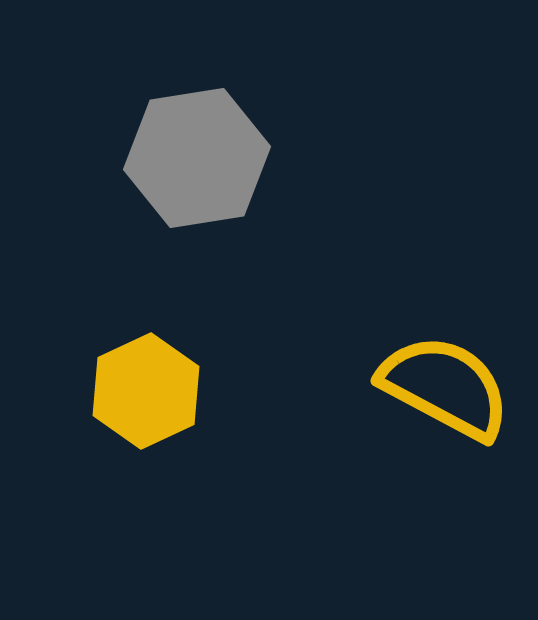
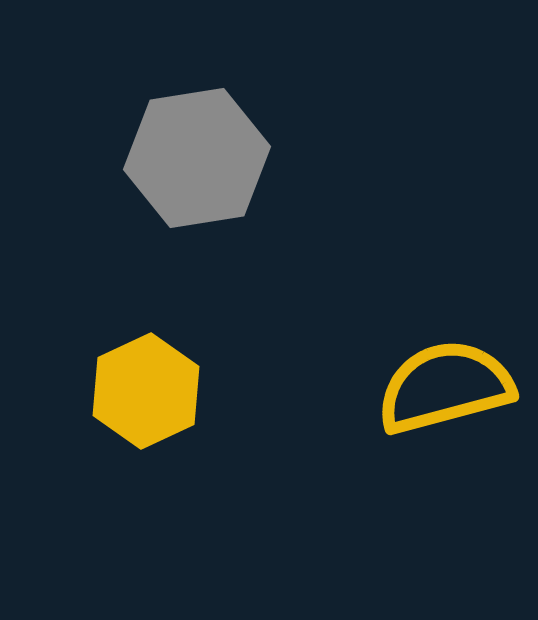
yellow semicircle: rotated 43 degrees counterclockwise
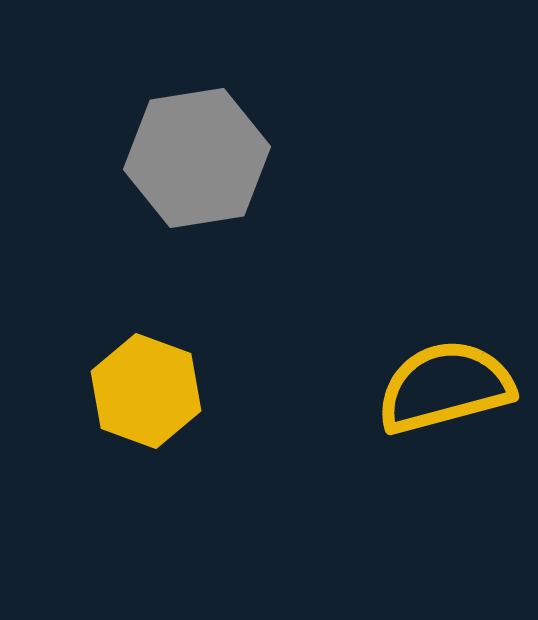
yellow hexagon: rotated 15 degrees counterclockwise
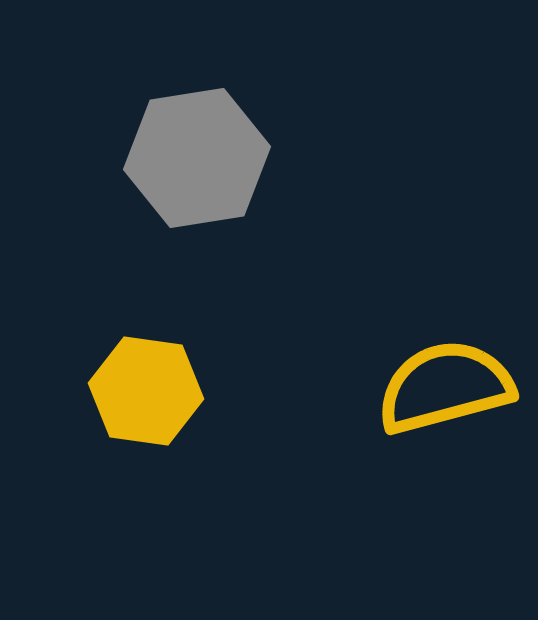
yellow hexagon: rotated 12 degrees counterclockwise
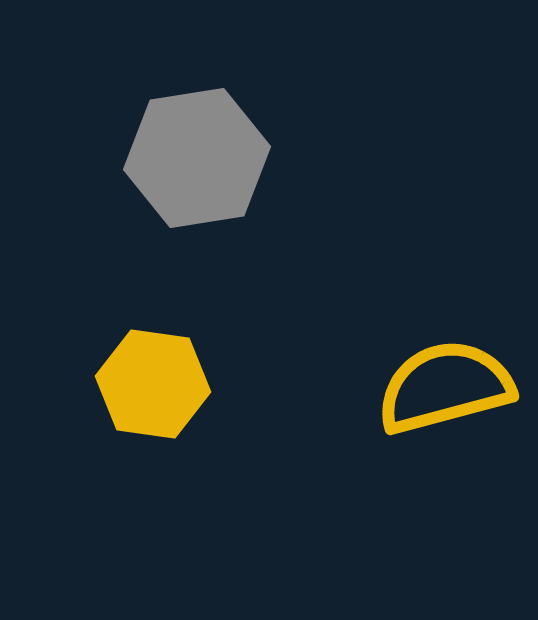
yellow hexagon: moved 7 px right, 7 px up
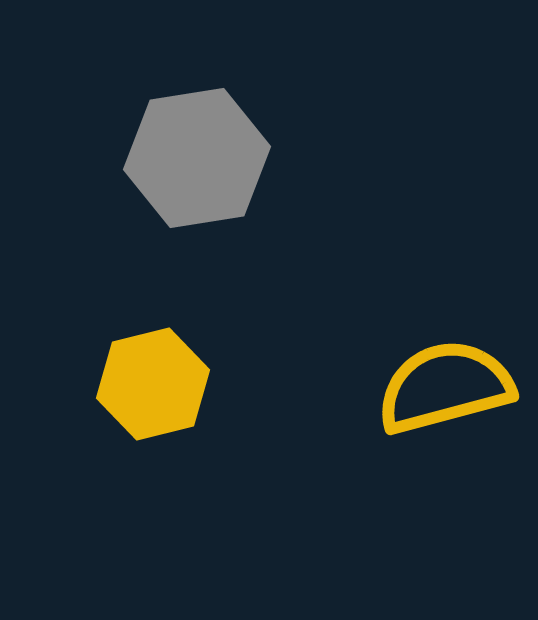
yellow hexagon: rotated 22 degrees counterclockwise
